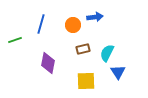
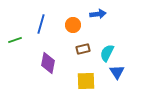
blue arrow: moved 3 px right, 3 px up
blue triangle: moved 1 px left
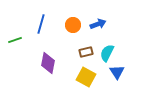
blue arrow: moved 10 px down; rotated 14 degrees counterclockwise
brown rectangle: moved 3 px right, 3 px down
yellow square: moved 4 px up; rotated 30 degrees clockwise
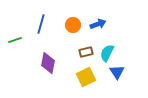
yellow square: rotated 36 degrees clockwise
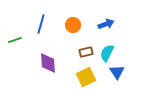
blue arrow: moved 8 px right
purple diamond: rotated 15 degrees counterclockwise
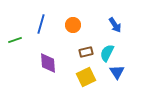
blue arrow: moved 9 px right, 1 px down; rotated 77 degrees clockwise
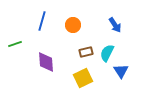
blue line: moved 1 px right, 3 px up
green line: moved 4 px down
purple diamond: moved 2 px left, 1 px up
blue triangle: moved 4 px right, 1 px up
yellow square: moved 3 px left, 1 px down
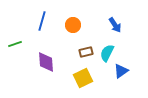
blue triangle: rotated 28 degrees clockwise
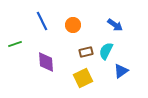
blue line: rotated 42 degrees counterclockwise
blue arrow: rotated 21 degrees counterclockwise
cyan semicircle: moved 1 px left, 2 px up
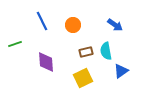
cyan semicircle: rotated 36 degrees counterclockwise
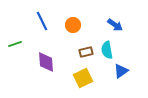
cyan semicircle: moved 1 px right, 1 px up
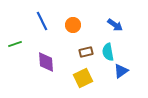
cyan semicircle: moved 1 px right, 2 px down
